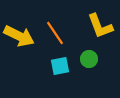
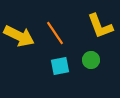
green circle: moved 2 px right, 1 px down
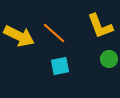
orange line: moved 1 px left; rotated 15 degrees counterclockwise
green circle: moved 18 px right, 1 px up
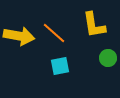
yellow L-shape: moved 6 px left, 1 px up; rotated 12 degrees clockwise
yellow arrow: rotated 16 degrees counterclockwise
green circle: moved 1 px left, 1 px up
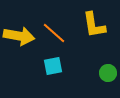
green circle: moved 15 px down
cyan square: moved 7 px left
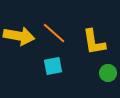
yellow L-shape: moved 17 px down
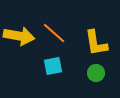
yellow L-shape: moved 2 px right, 1 px down
green circle: moved 12 px left
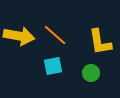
orange line: moved 1 px right, 2 px down
yellow L-shape: moved 4 px right, 1 px up
green circle: moved 5 px left
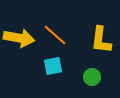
yellow arrow: moved 2 px down
yellow L-shape: moved 1 px right, 2 px up; rotated 16 degrees clockwise
green circle: moved 1 px right, 4 px down
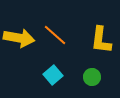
cyan square: moved 9 px down; rotated 30 degrees counterclockwise
